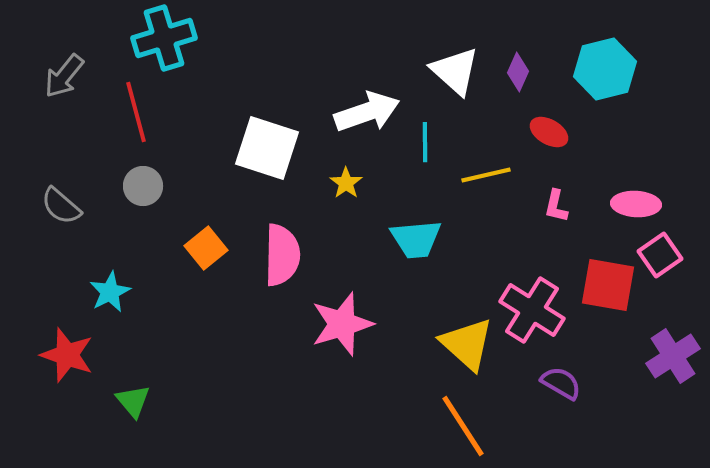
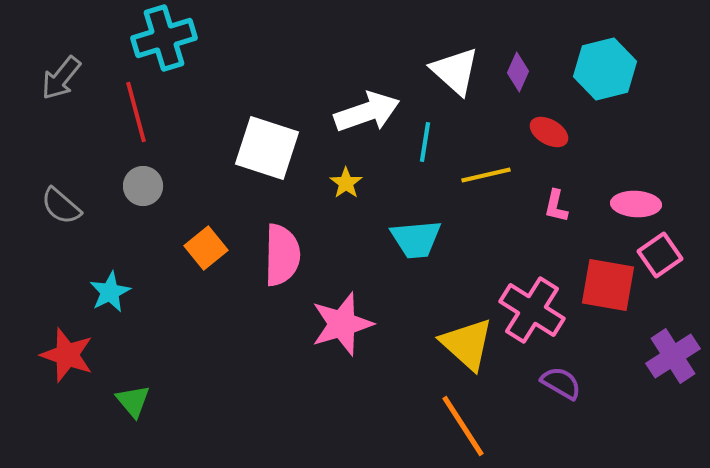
gray arrow: moved 3 px left, 2 px down
cyan line: rotated 9 degrees clockwise
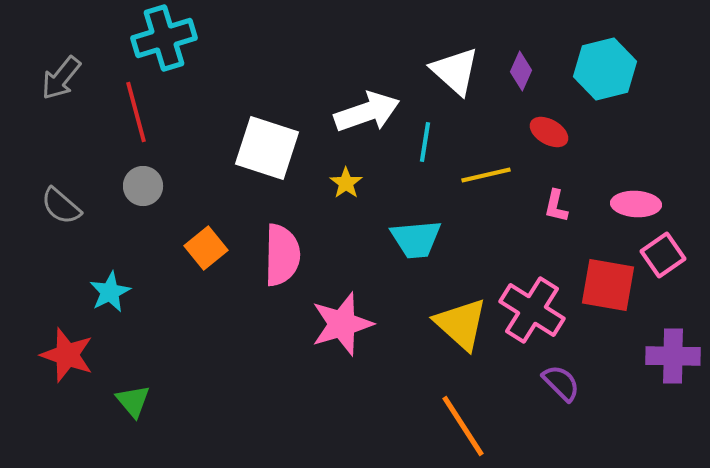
purple diamond: moved 3 px right, 1 px up
pink square: moved 3 px right
yellow triangle: moved 6 px left, 20 px up
purple cross: rotated 34 degrees clockwise
purple semicircle: rotated 15 degrees clockwise
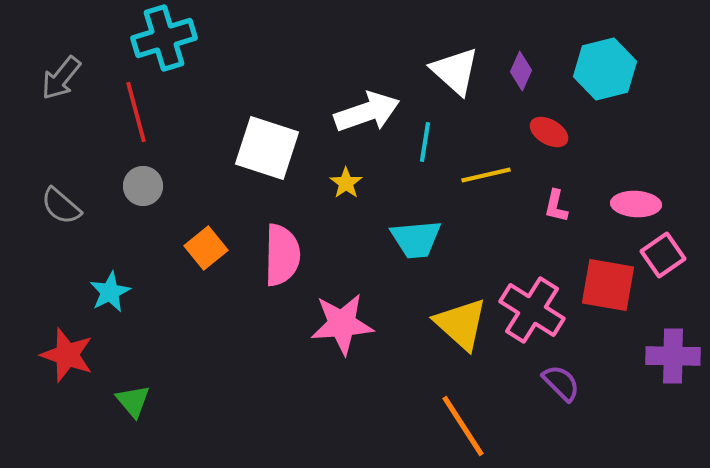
pink star: rotated 12 degrees clockwise
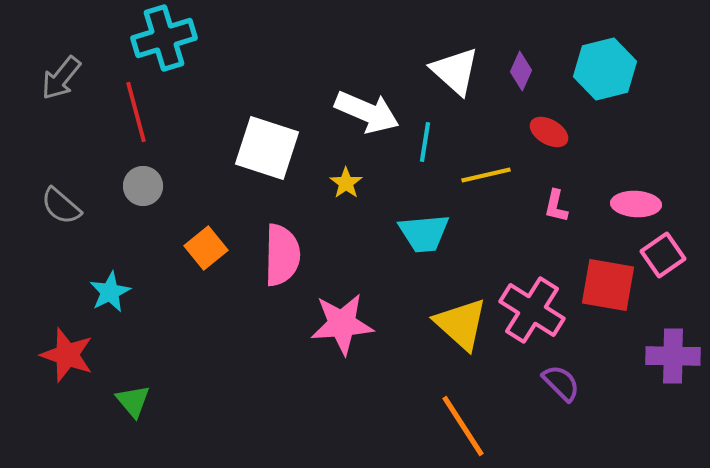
white arrow: rotated 42 degrees clockwise
cyan trapezoid: moved 8 px right, 6 px up
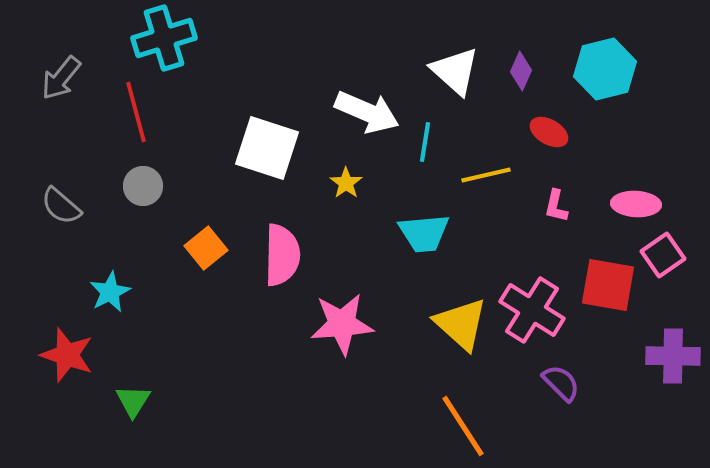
green triangle: rotated 12 degrees clockwise
